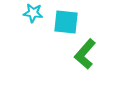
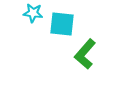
cyan square: moved 4 px left, 2 px down
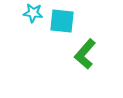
cyan square: moved 3 px up
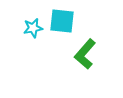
cyan star: moved 15 px down; rotated 18 degrees counterclockwise
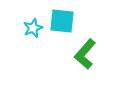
cyan star: rotated 12 degrees counterclockwise
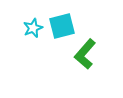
cyan square: moved 5 px down; rotated 20 degrees counterclockwise
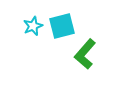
cyan star: moved 2 px up
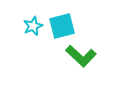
green L-shape: moved 4 px left, 2 px down; rotated 88 degrees counterclockwise
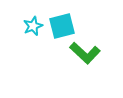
green L-shape: moved 4 px right, 3 px up
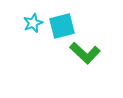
cyan star: moved 3 px up
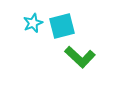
green L-shape: moved 5 px left, 4 px down
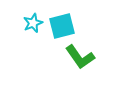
green L-shape: rotated 12 degrees clockwise
